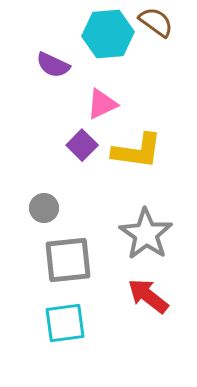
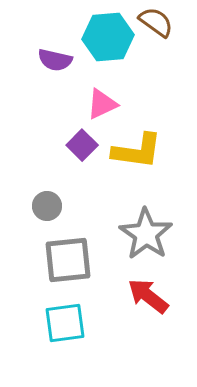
cyan hexagon: moved 3 px down
purple semicircle: moved 2 px right, 5 px up; rotated 12 degrees counterclockwise
gray circle: moved 3 px right, 2 px up
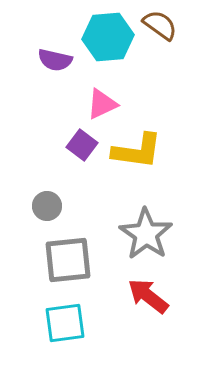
brown semicircle: moved 4 px right, 3 px down
purple square: rotated 8 degrees counterclockwise
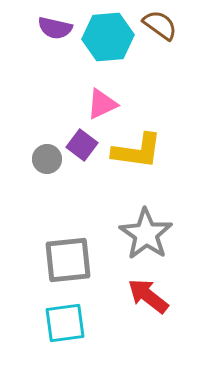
purple semicircle: moved 32 px up
gray circle: moved 47 px up
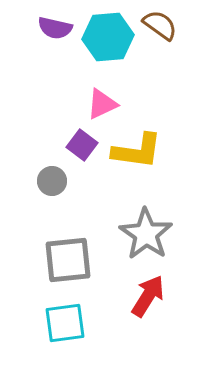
gray circle: moved 5 px right, 22 px down
red arrow: rotated 84 degrees clockwise
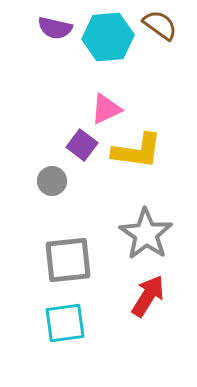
pink triangle: moved 4 px right, 5 px down
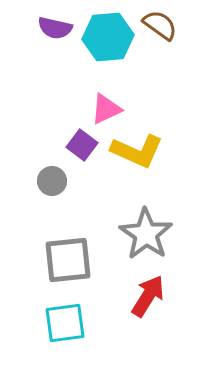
yellow L-shape: rotated 16 degrees clockwise
